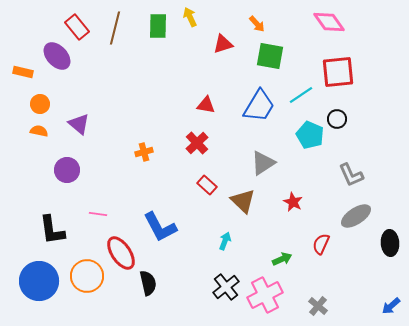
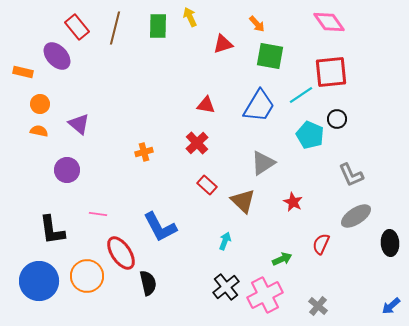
red square at (338, 72): moved 7 px left
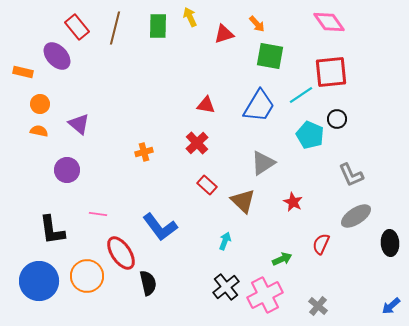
red triangle at (223, 44): moved 1 px right, 10 px up
blue L-shape at (160, 227): rotated 9 degrees counterclockwise
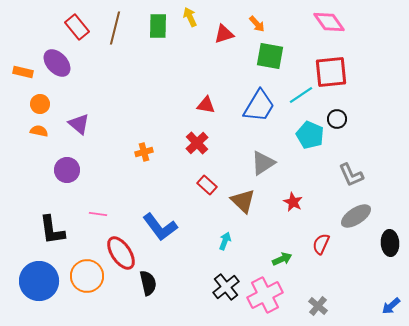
purple ellipse at (57, 56): moved 7 px down
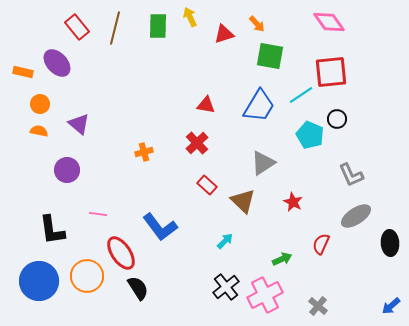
cyan arrow at (225, 241): rotated 24 degrees clockwise
black semicircle at (148, 283): moved 10 px left, 5 px down; rotated 20 degrees counterclockwise
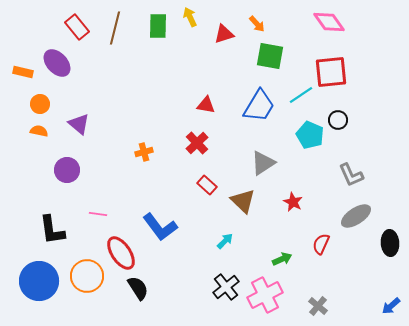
black circle at (337, 119): moved 1 px right, 1 px down
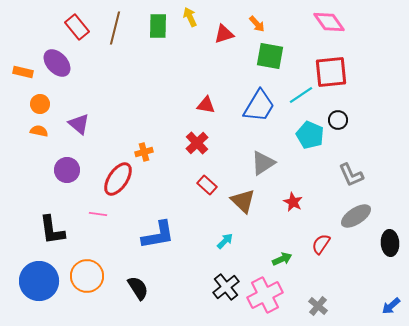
blue L-shape at (160, 227): moved 2 px left, 8 px down; rotated 63 degrees counterclockwise
red semicircle at (321, 244): rotated 10 degrees clockwise
red ellipse at (121, 253): moved 3 px left, 74 px up; rotated 68 degrees clockwise
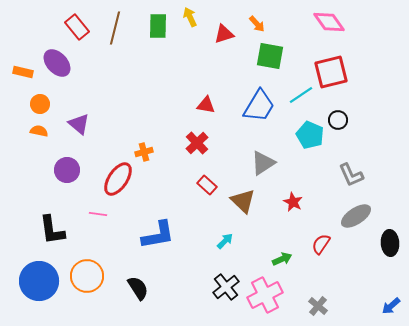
red square at (331, 72): rotated 8 degrees counterclockwise
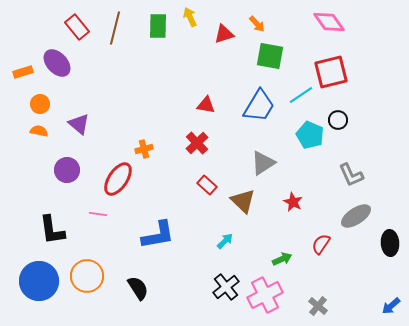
orange rectangle at (23, 72): rotated 30 degrees counterclockwise
orange cross at (144, 152): moved 3 px up
